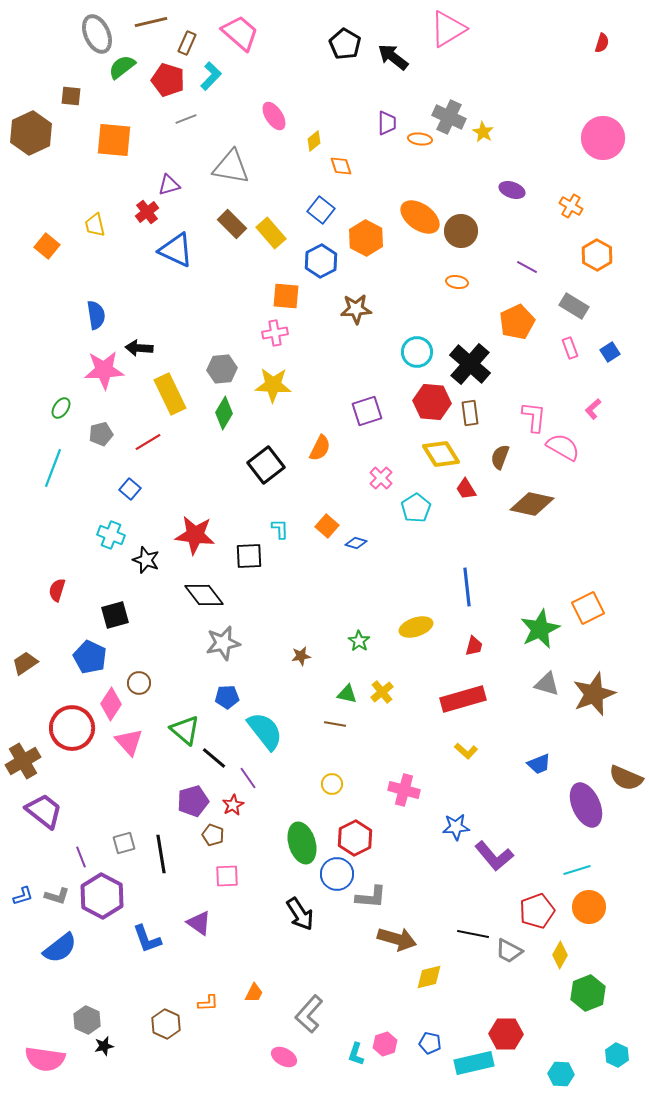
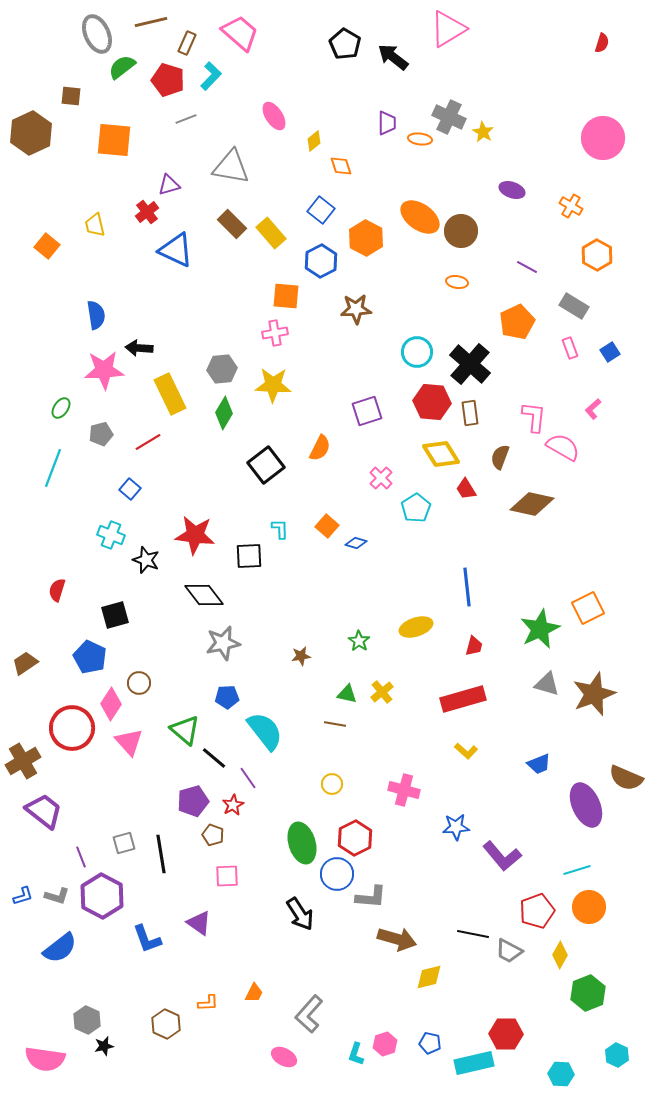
purple L-shape at (494, 856): moved 8 px right
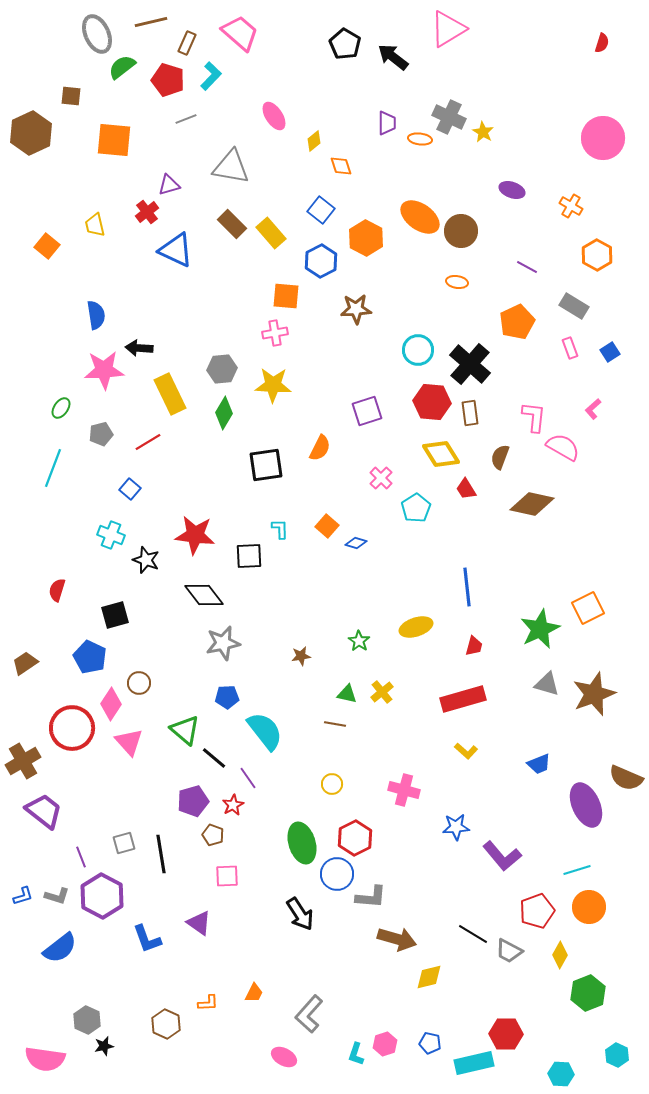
cyan circle at (417, 352): moved 1 px right, 2 px up
black square at (266, 465): rotated 30 degrees clockwise
black line at (473, 934): rotated 20 degrees clockwise
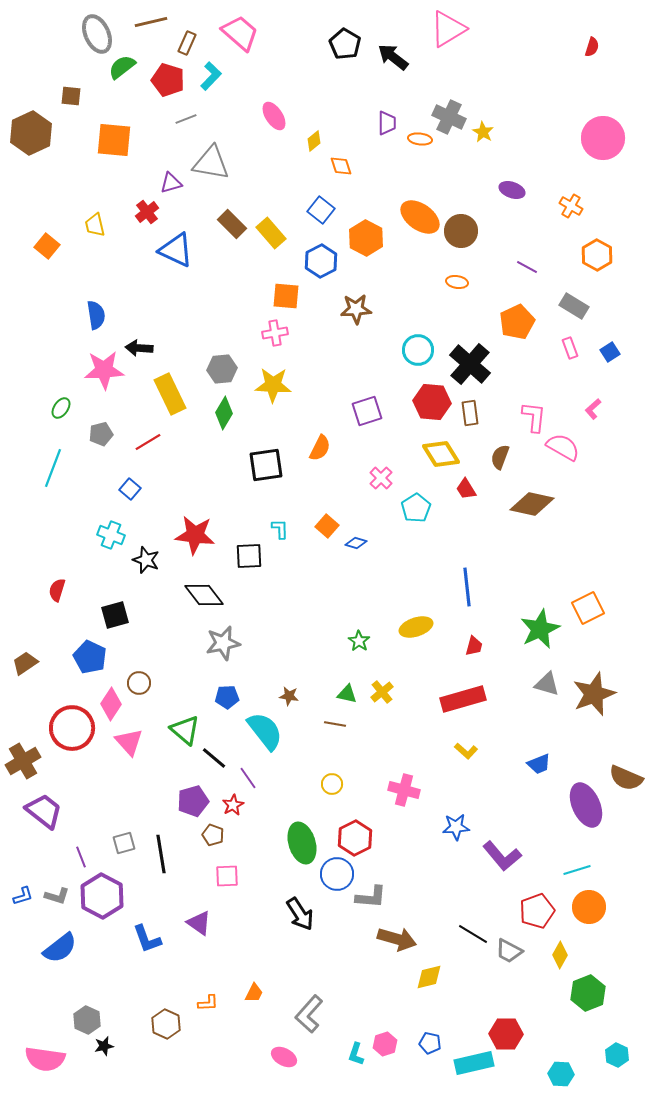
red semicircle at (602, 43): moved 10 px left, 4 px down
gray triangle at (231, 167): moved 20 px left, 4 px up
purple triangle at (169, 185): moved 2 px right, 2 px up
brown star at (301, 656): moved 12 px left, 40 px down; rotated 18 degrees clockwise
